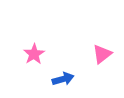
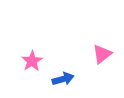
pink star: moved 2 px left, 7 px down
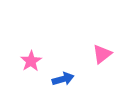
pink star: moved 1 px left
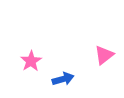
pink triangle: moved 2 px right, 1 px down
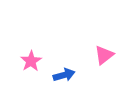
blue arrow: moved 1 px right, 4 px up
